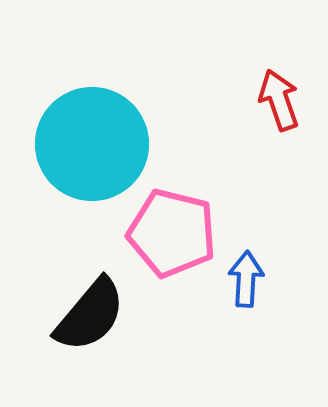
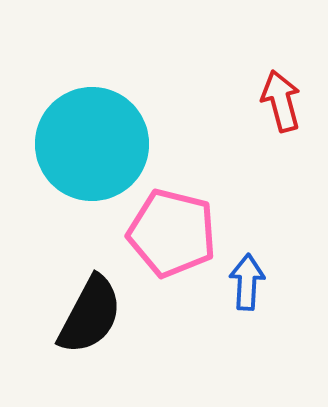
red arrow: moved 2 px right, 1 px down; rotated 4 degrees clockwise
blue arrow: moved 1 px right, 3 px down
black semicircle: rotated 12 degrees counterclockwise
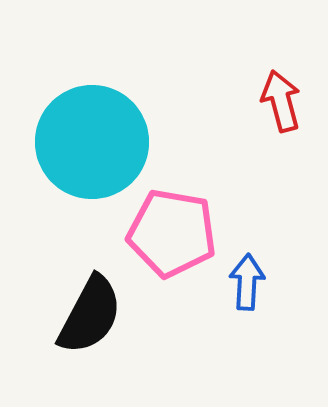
cyan circle: moved 2 px up
pink pentagon: rotated 4 degrees counterclockwise
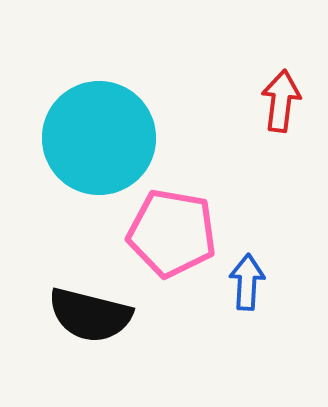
red arrow: rotated 22 degrees clockwise
cyan circle: moved 7 px right, 4 px up
black semicircle: rotated 76 degrees clockwise
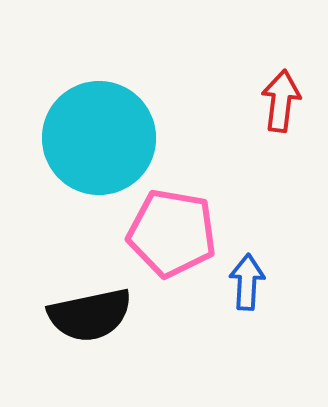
black semicircle: rotated 26 degrees counterclockwise
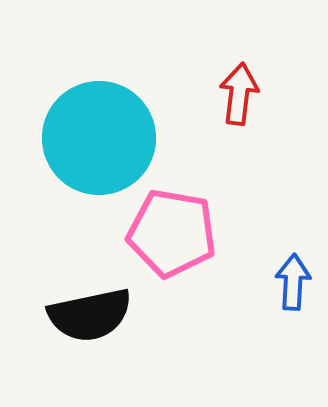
red arrow: moved 42 px left, 7 px up
blue arrow: moved 46 px right
